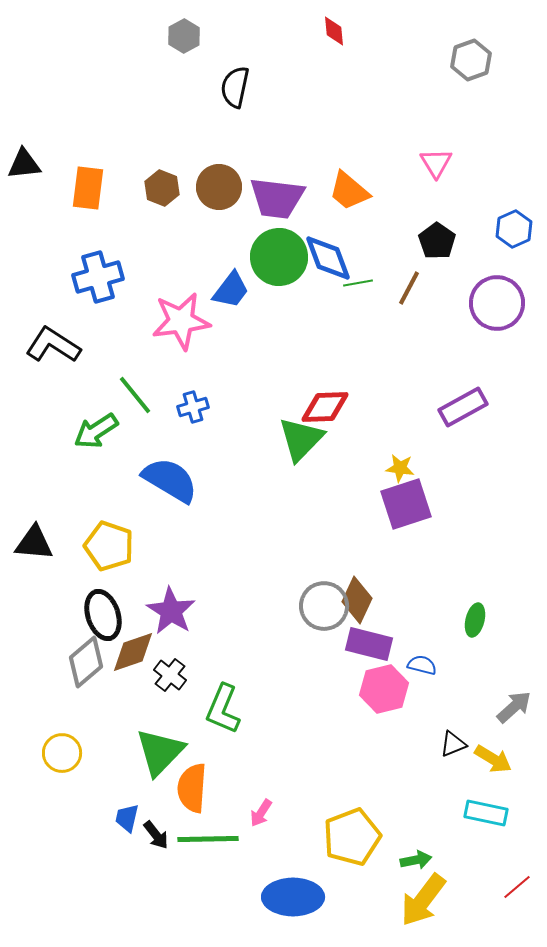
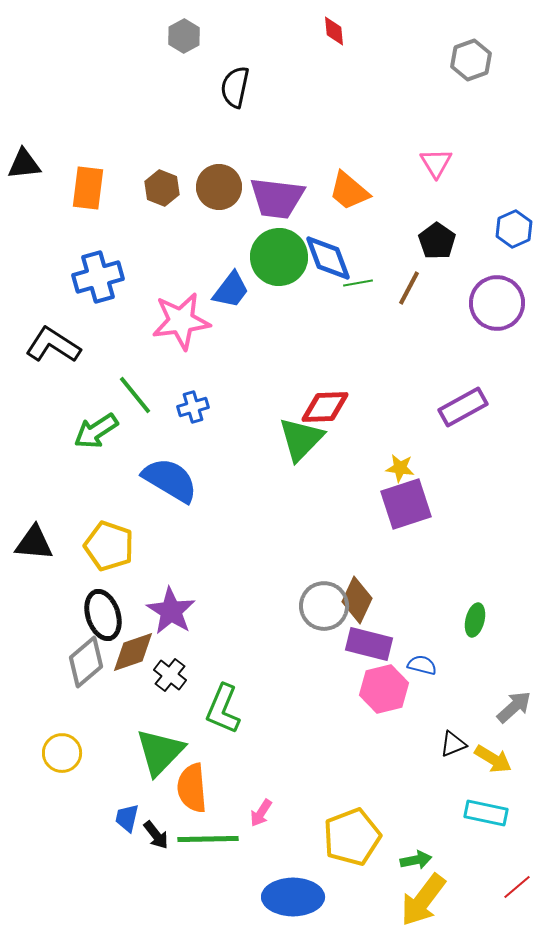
orange semicircle at (192, 788): rotated 9 degrees counterclockwise
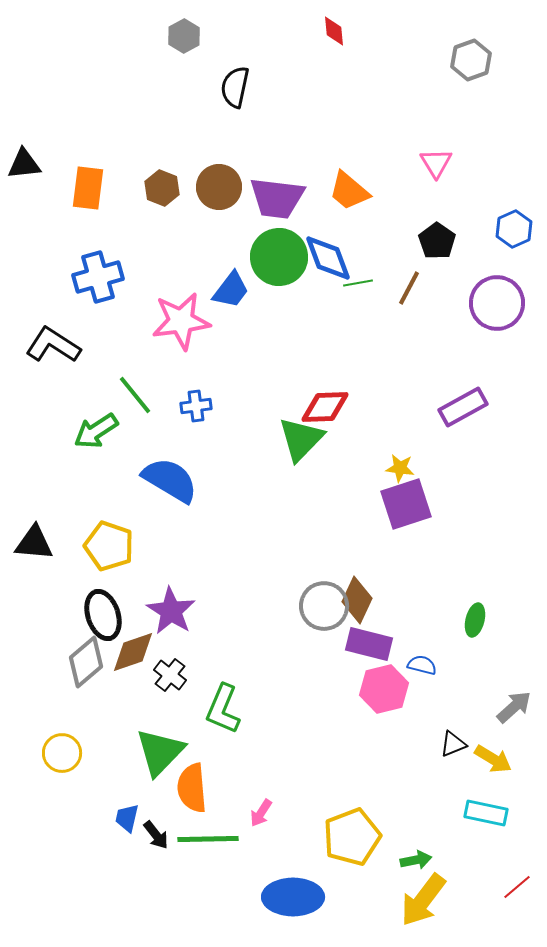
blue cross at (193, 407): moved 3 px right, 1 px up; rotated 8 degrees clockwise
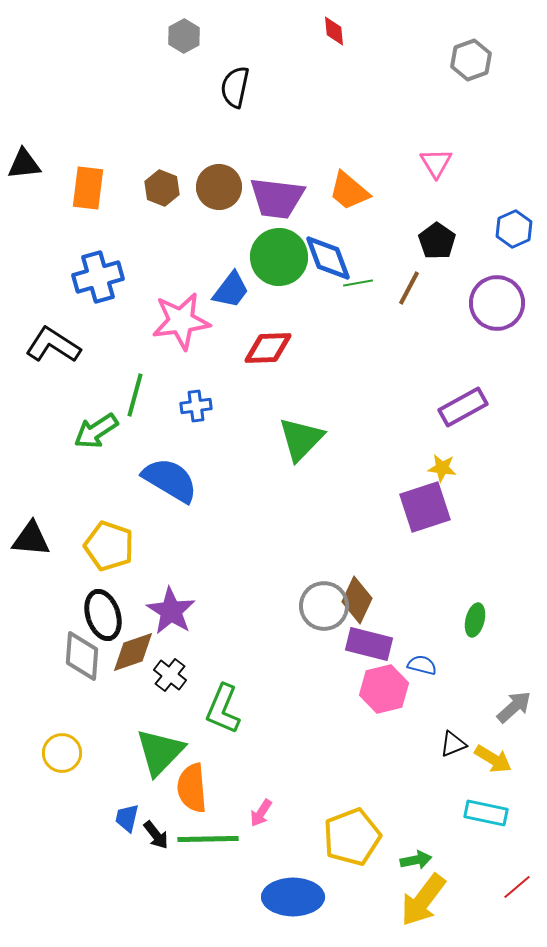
green line at (135, 395): rotated 54 degrees clockwise
red diamond at (325, 407): moved 57 px left, 59 px up
yellow star at (400, 468): moved 42 px right
purple square at (406, 504): moved 19 px right, 3 px down
black triangle at (34, 543): moved 3 px left, 4 px up
gray diamond at (86, 662): moved 4 px left, 6 px up; rotated 45 degrees counterclockwise
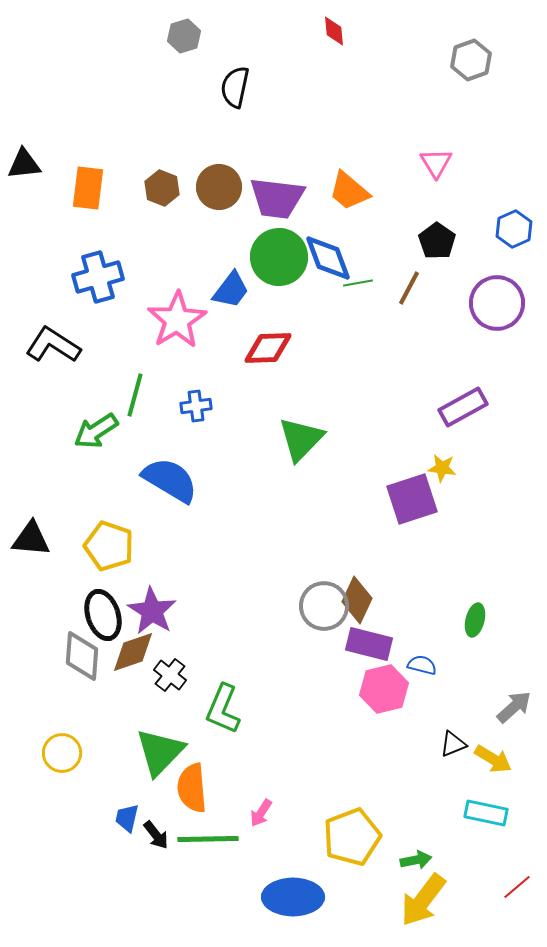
gray hexagon at (184, 36): rotated 12 degrees clockwise
pink star at (181, 321): moved 4 px left, 1 px up; rotated 24 degrees counterclockwise
purple square at (425, 507): moved 13 px left, 8 px up
purple star at (171, 611): moved 19 px left
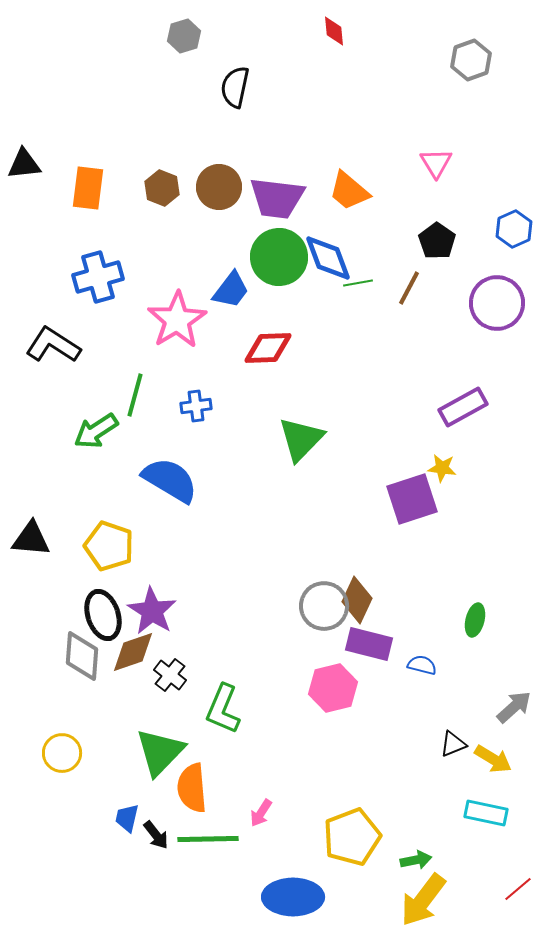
pink hexagon at (384, 689): moved 51 px left, 1 px up
red line at (517, 887): moved 1 px right, 2 px down
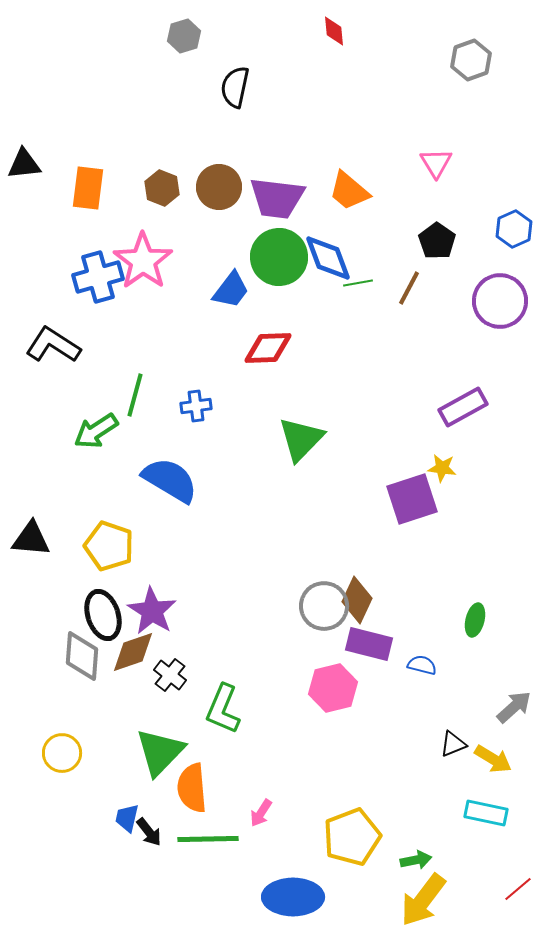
purple circle at (497, 303): moved 3 px right, 2 px up
pink star at (177, 320): moved 34 px left, 59 px up; rotated 4 degrees counterclockwise
black arrow at (156, 835): moved 7 px left, 3 px up
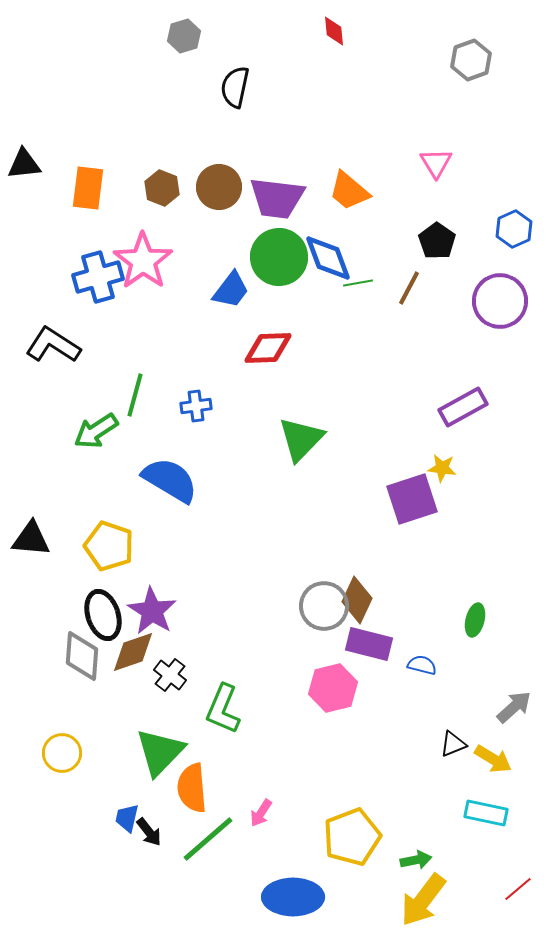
green line at (208, 839): rotated 40 degrees counterclockwise
